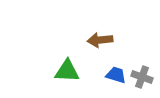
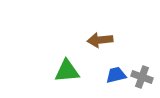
green triangle: rotated 8 degrees counterclockwise
blue trapezoid: rotated 30 degrees counterclockwise
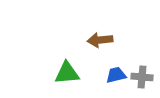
green triangle: moved 2 px down
gray cross: rotated 15 degrees counterclockwise
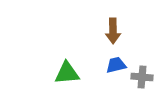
brown arrow: moved 13 px right, 9 px up; rotated 85 degrees counterclockwise
blue trapezoid: moved 10 px up
